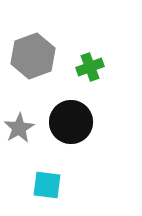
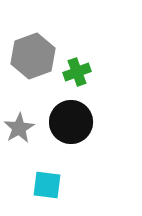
green cross: moved 13 px left, 5 px down
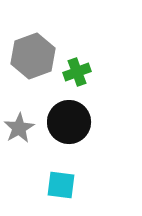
black circle: moved 2 px left
cyan square: moved 14 px right
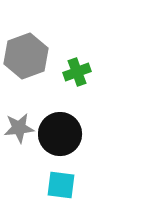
gray hexagon: moved 7 px left
black circle: moved 9 px left, 12 px down
gray star: rotated 24 degrees clockwise
